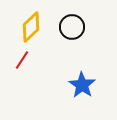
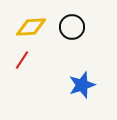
yellow diamond: rotated 40 degrees clockwise
blue star: rotated 20 degrees clockwise
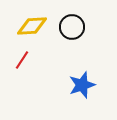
yellow diamond: moved 1 px right, 1 px up
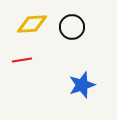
yellow diamond: moved 2 px up
red line: rotated 48 degrees clockwise
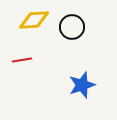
yellow diamond: moved 2 px right, 4 px up
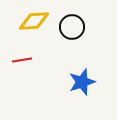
yellow diamond: moved 1 px down
blue star: moved 3 px up
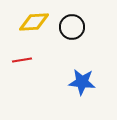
yellow diamond: moved 1 px down
blue star: rotated 24 degrees clockwise
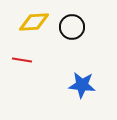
red line: rotated 18 degrees clockwise
blue star: moved 3 px down
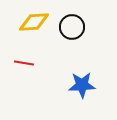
red line: moved 2 px right, 3 px down
blue star: rotated 8 degrees counterclockwise
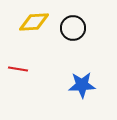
black circle: moved 1 px right, 1 px down
red line: moved 6 px left, 6 px down
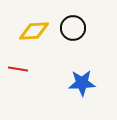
yellow diamond: moved 9 px down
blue star: moved 2 px up
